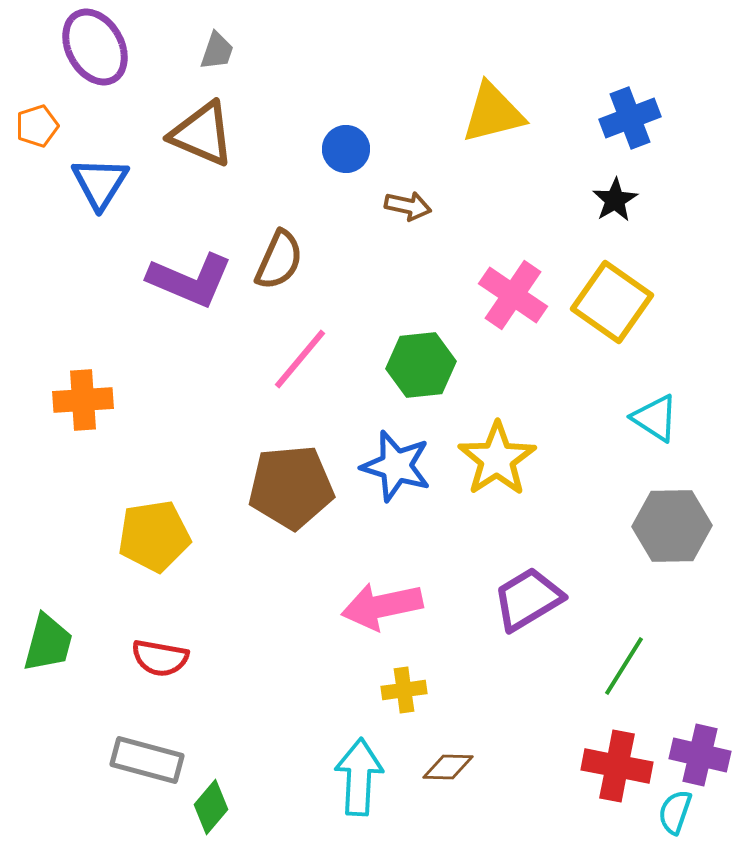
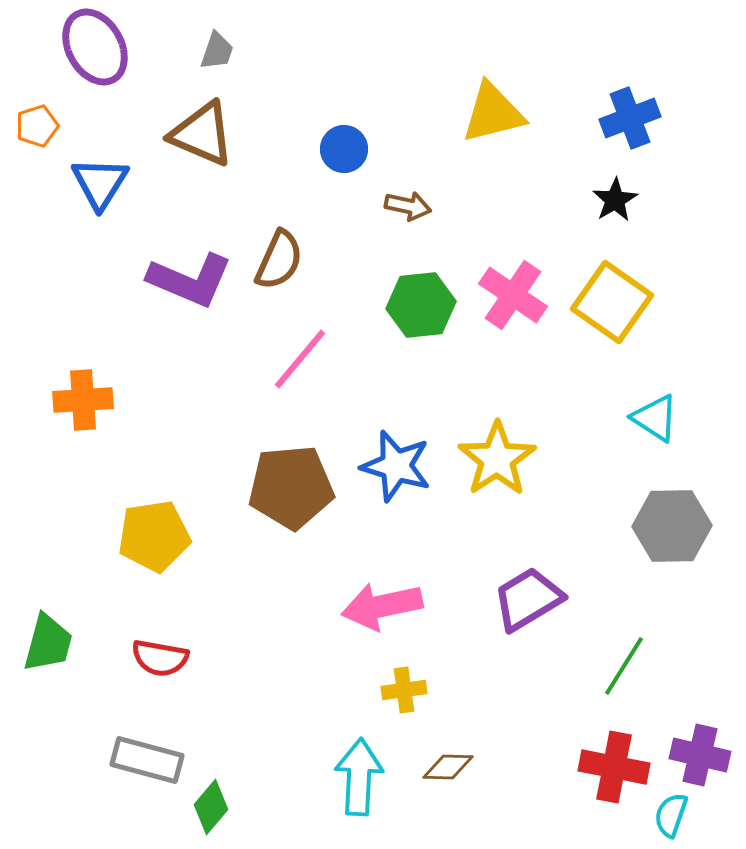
blue circle: moved 2 px left
green hexagon: moved 60 px up
red cross: moved 3 px left, 1 px down
cyan semicircle: moved 4 px left, 3 px down
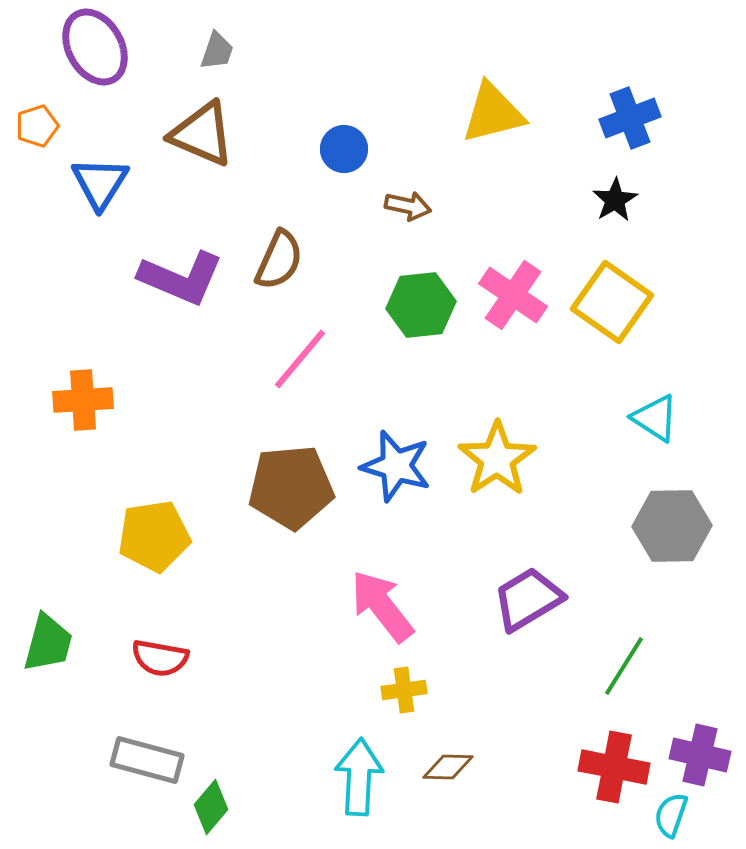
purple L-shape: moved 9 px left, 2 px up
pink arrow: rotated 64 degrees clockwise
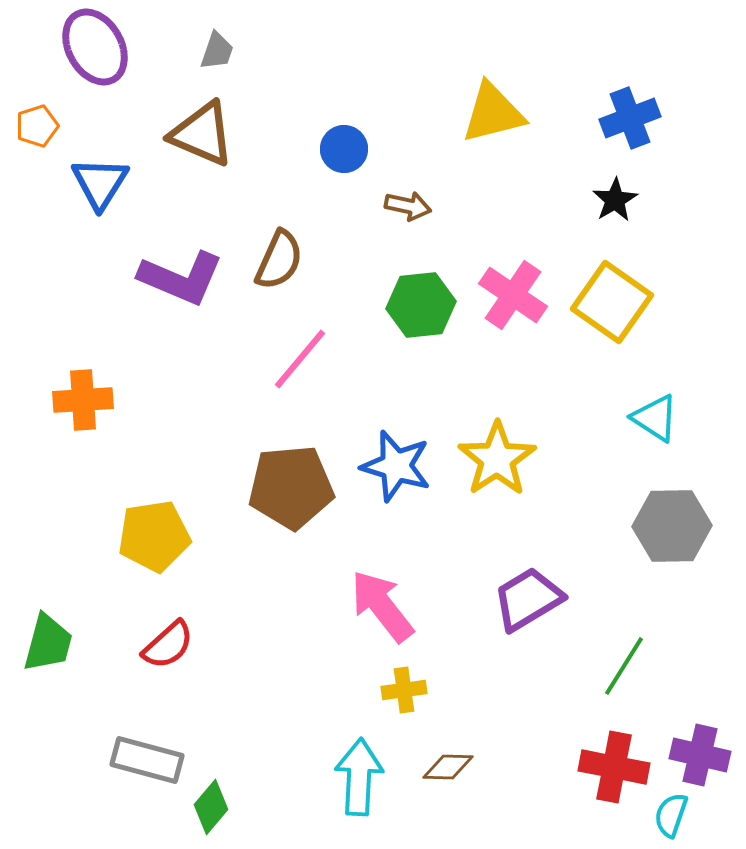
red semicircle: moved 8 px right, 13 px up; rotated 52 degrees counterclockwise
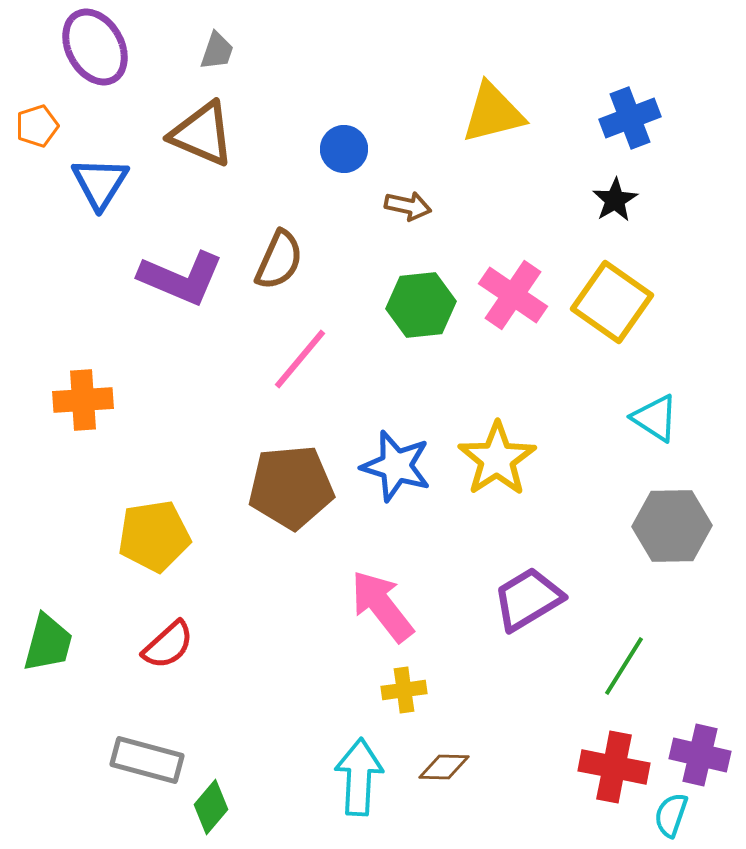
brown diamond: moved 4 px left
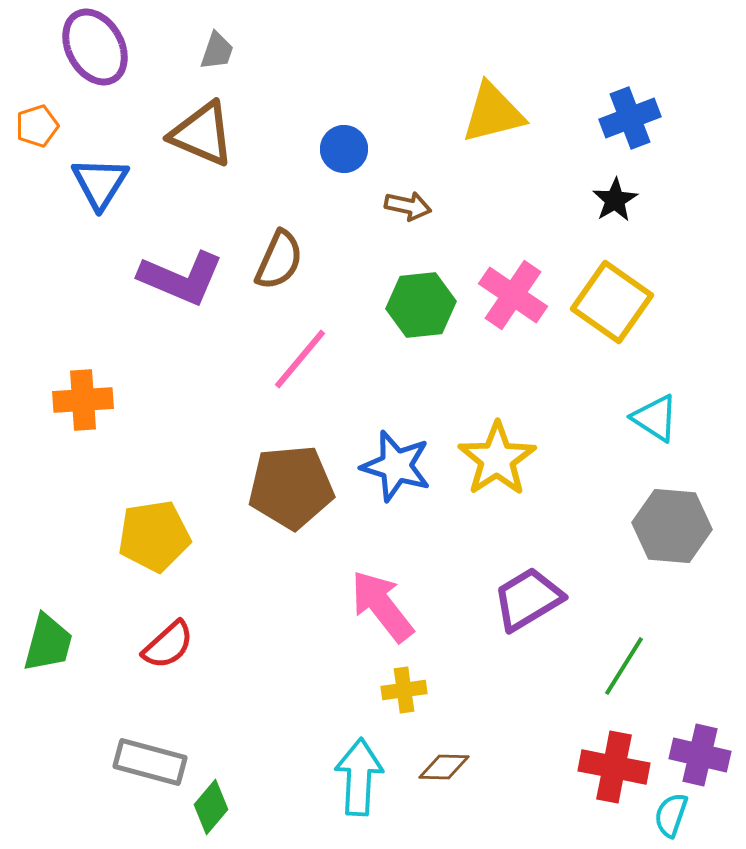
gray hexagon: rotated 6 degrees clockwise
gray rectangle: moved 3 px right, 2 px down
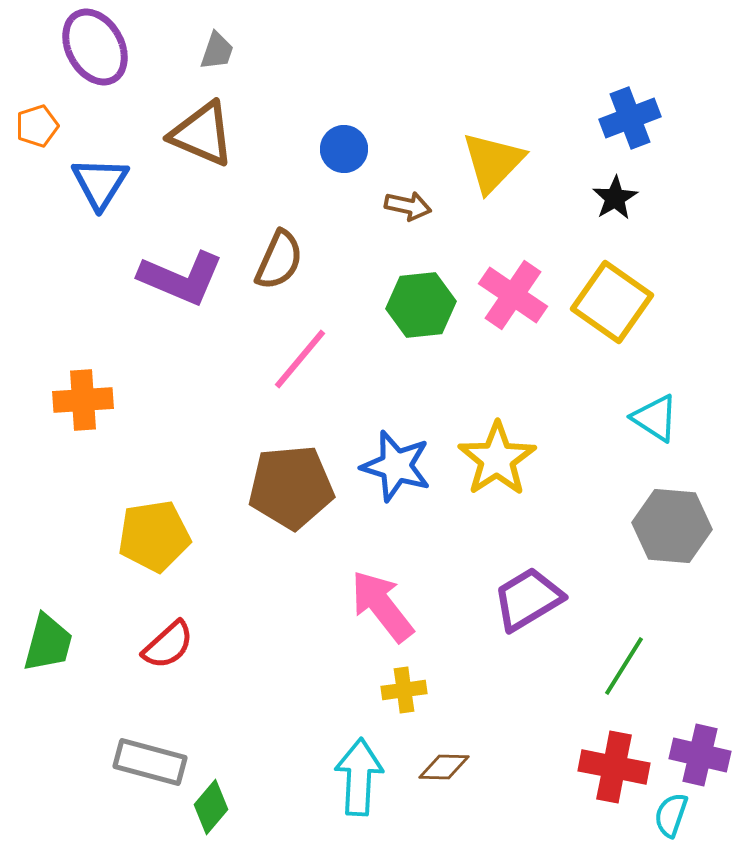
yellow triangle: moved 49 px down; rotated 32 degrees counterclockwise
black star: moved 2 px up
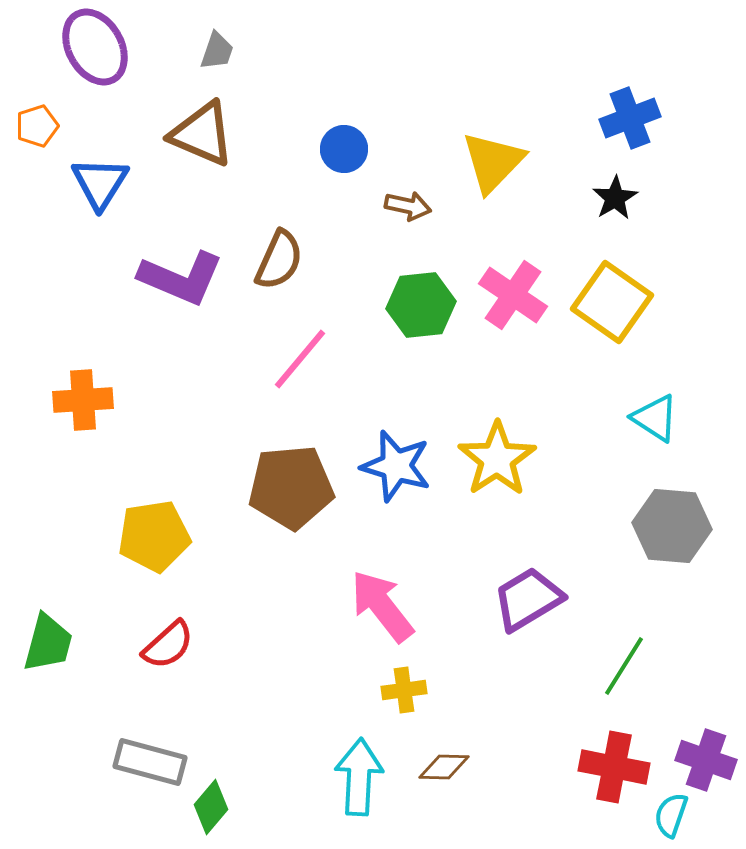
purple cross: moved 6 px right, 5 px down; rotated 6 degrees clockwise
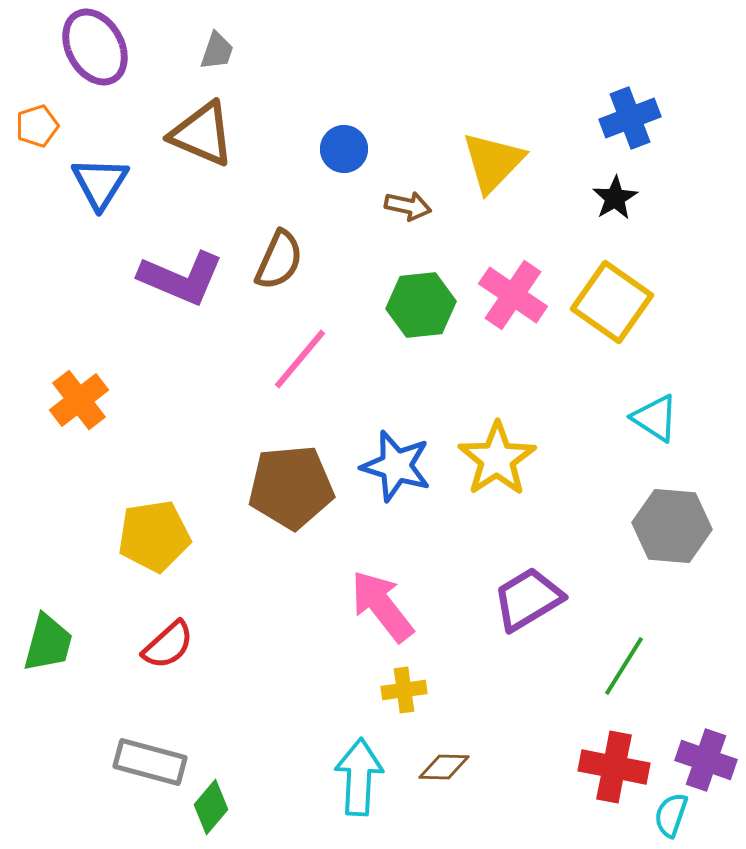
orange cross: moved 4 px left; rotated 34 degrees counterclockwise
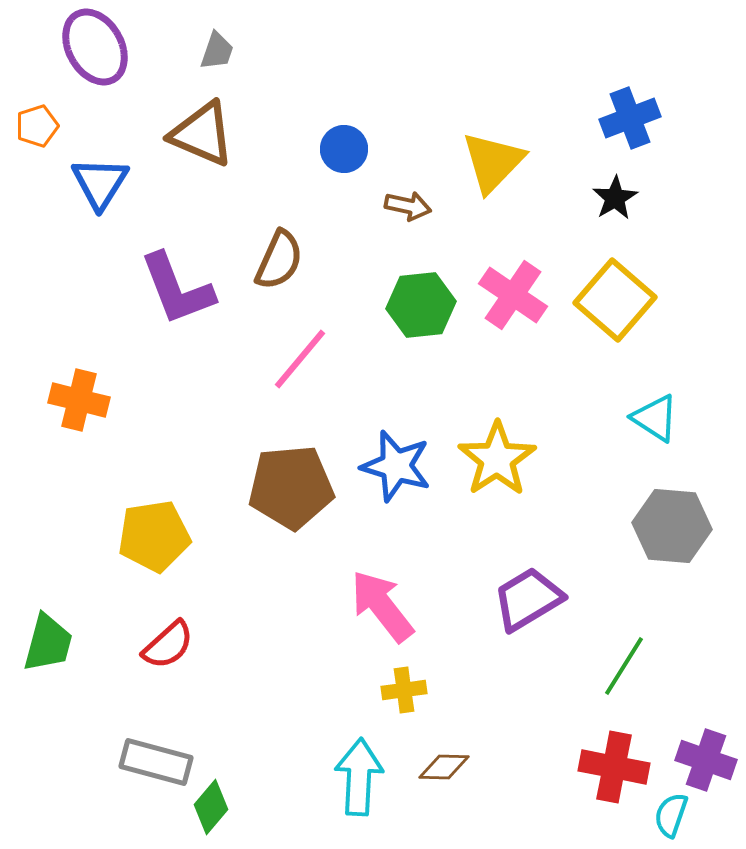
purple L-shape: moved 4 px left, 11 px down; rotated 46 degrees clockwise
yellow square: moved 3 px right, 2 px up; rotated 6 degrees clockwise
orange cross: rotated 38 degrees counterclockwise
gray rectangle: moved 6 px right
